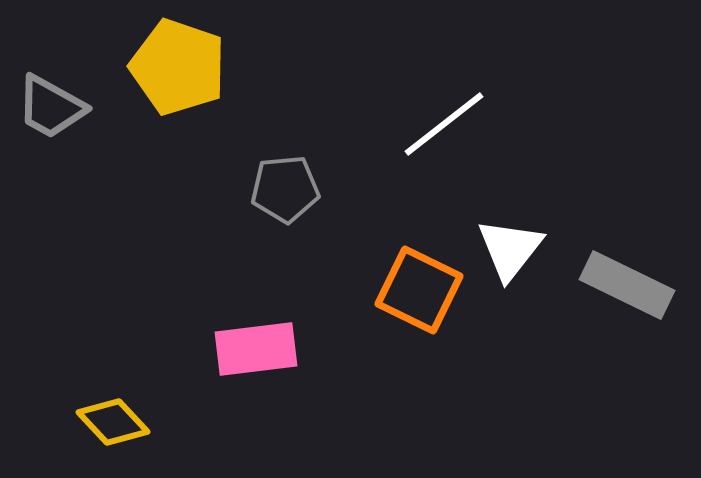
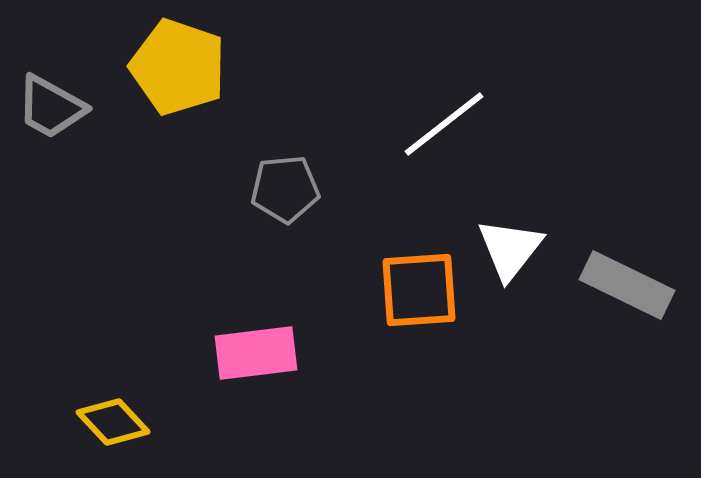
orange square: rotated 30 degrees counterclockwise
pink rectangle: moved 4 px down
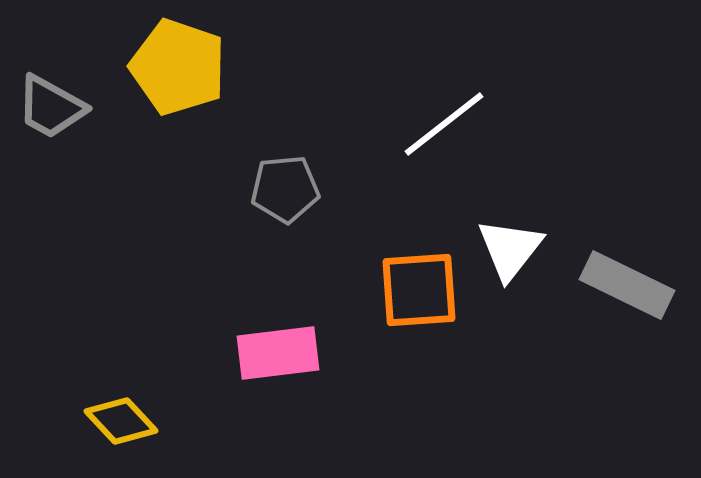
pink rectangle: moved 22 px right
yellow diamond: moved 8 px right, 1 px up
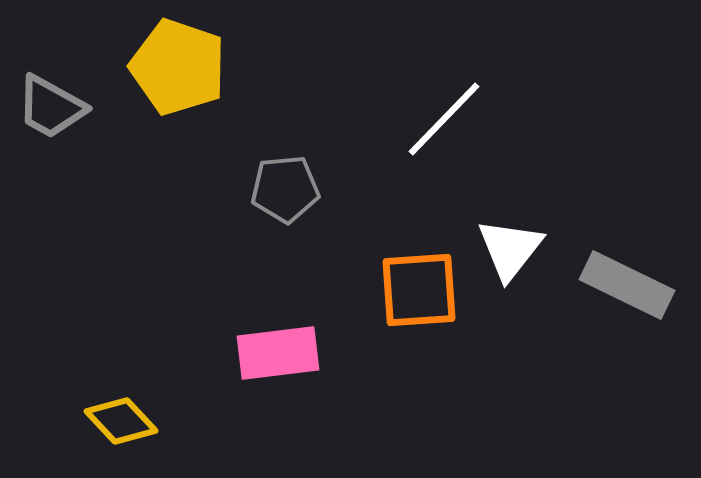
white line: moved 5 px up; rotated 8 degrees counterclockwise
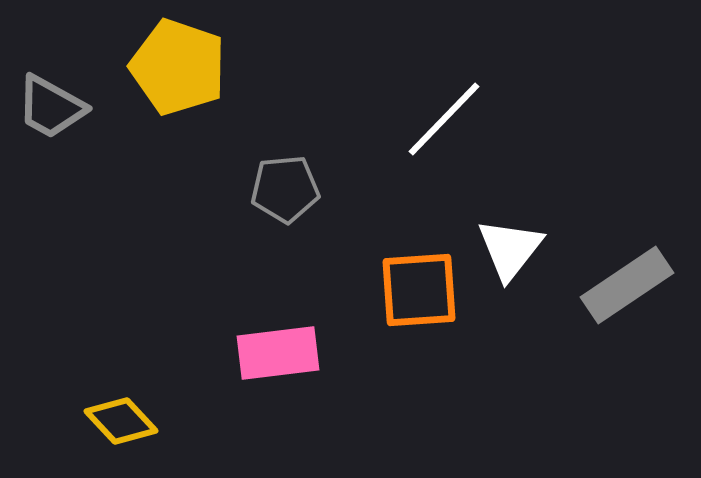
gray rectangle: rotated 60 degrees counterclockwise
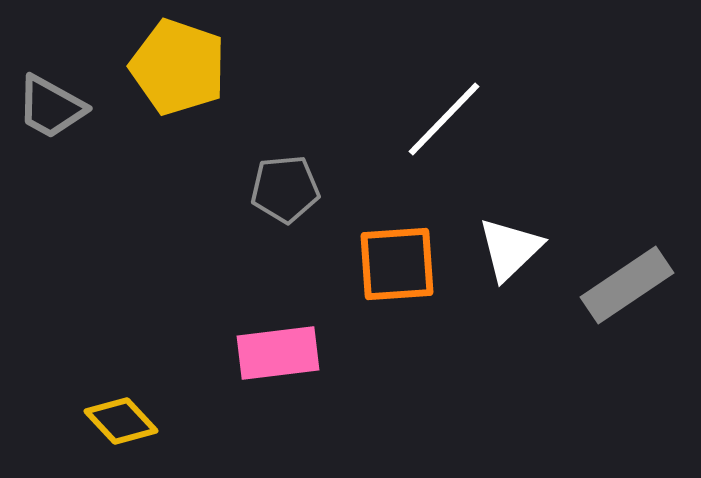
white triangle: rotated 8 degrees clockwise
orange square: moved 22 px left, 26 px up
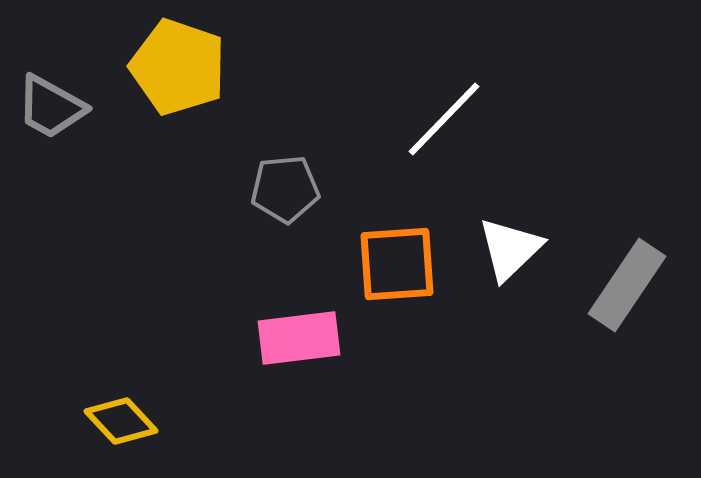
gray rectangle: rotated 22 degrees counterclockwise
pink rectangle: moved 21 px right, 15 px up
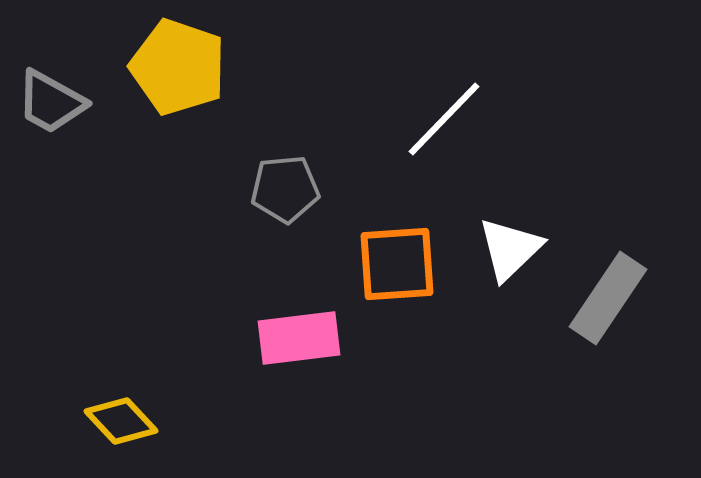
gray trapezoid: moved 5 px up
gray rectangle: moved 19 px left, 13 px down
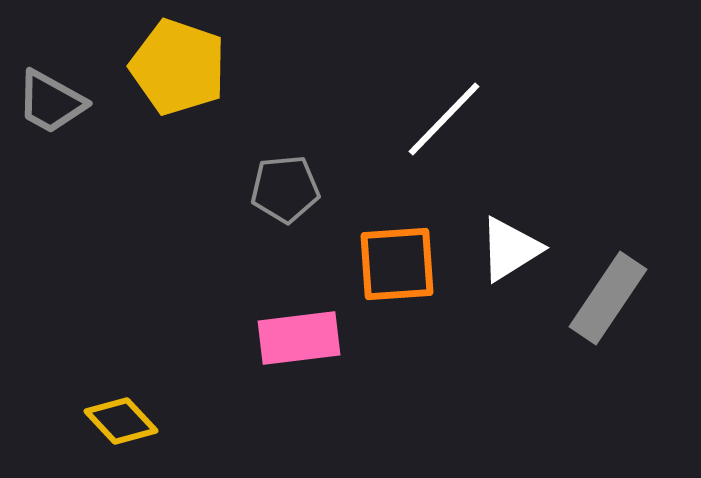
white triangle: rotated 12 degrees clockwise
